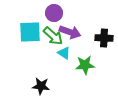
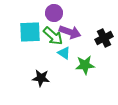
black cross: rotated 30 degrees counterclockwise
black star: moved 8 px up
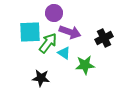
green arrow: moved 5 px left, 7 px down; rotated 95 degrees counterclockwise
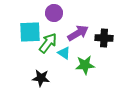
purple arrow: moved 8 px right, 1 px down; rotated 50 degrees counterclockwise
black cross: rotated 30 degrees clockwise
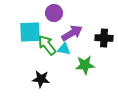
purple arrow: moved 6 px left
green arrow: moved 1 px left, 2 px down; rotated 75 degrees counterclockwise
cyan triangle: moved 4 px up; rotated 24 degrees counterclockwise
black star: moved 1 px down
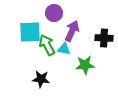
purple arrow: moved 2 px up; rotated 35 degrees counterclockwise
green arrow: rotated 10 degrees clockwise
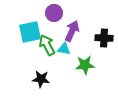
cyan square: rotated 10 degrees counterclockwise
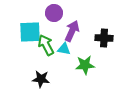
cyan square: rotated 10 degrees clockwise
green arrow: moved 1 px left
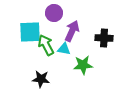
green star: moved 2 px left
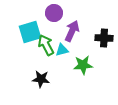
cyan square: rotated 15 degrees counterclockwise
cyan triangle: moved 2 px left, 1 px down; rotated 24 degrees counterclockwise
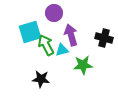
purple arrow: moved 1 px left, 4 px down; rotated 40 degrees counterclockwise
black cross: rotated 12 degrees clockwise
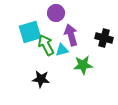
purple circle: moved 2 px right
